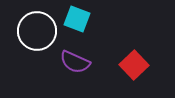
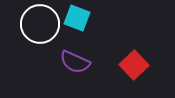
cyan square: moved 1 px up
white circle: moved 3 px right, 7 px up
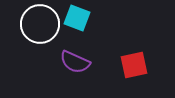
red square: rotated 32 degrees clockwise
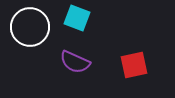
white circle: moved 10 px left, 3 px down
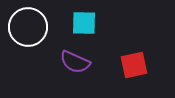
cyan square: moved 7 px right, 5 px down; rotated 20 degrees counterclockwise
white circle: moved 2 px left
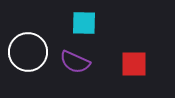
white circle: moved 25 px down
red square: moved 1 px up; rotated 12 degrees clockwise
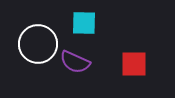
white circle: moved 10 px right, 8 px up
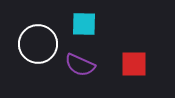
cyan square: moved 1 px down
purple semicircle: moved 5 px right, 3 px down
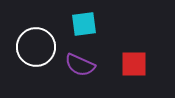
cyan square: rotated 8 degrees counterclockwise
white circle: moved 2 px left, 3 px down
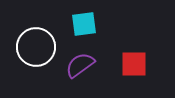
purple semicircle: rotated 120 degrees clockwise
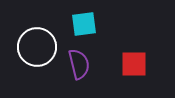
white circle: moved 1 px right
purple semicircle: moved 1 px left, 1 px up; rotated 112 degrees clockwise
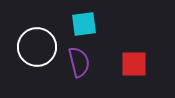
purple semicircle: moved 2 px up
